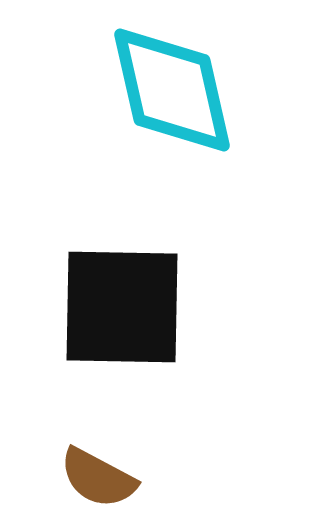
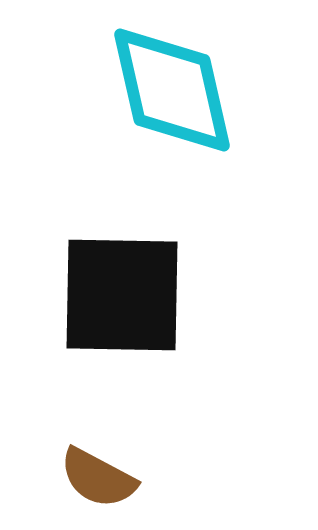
black square: moved 12 px up
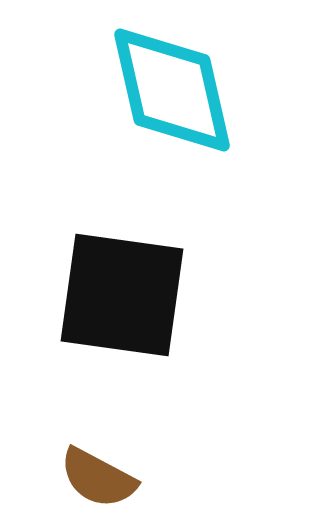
black square: rotated 7 degrees clockwise
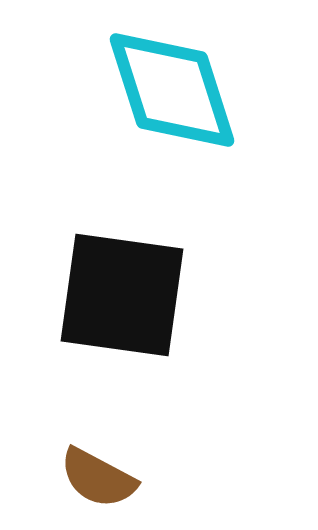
cyan diamond: rotated 5 degrees counterclockwise
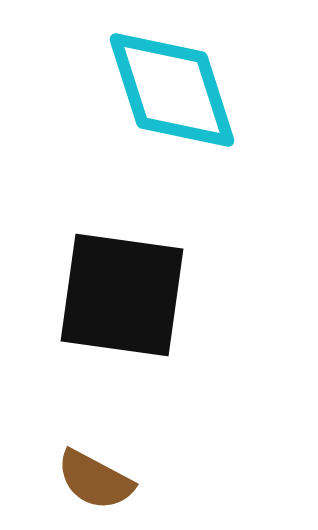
brown semicircle: moved 3 px left, 2 px down
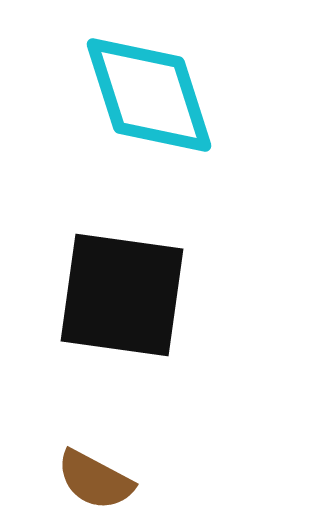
cyan diamond: moved 23 px left, 5 px down
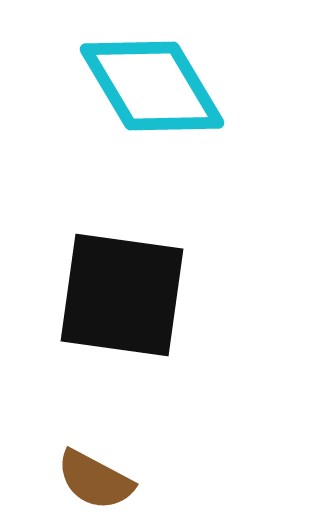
cyan diamond: moved 3 px right, 9 px up; rotated 13 degrees counterclockwise
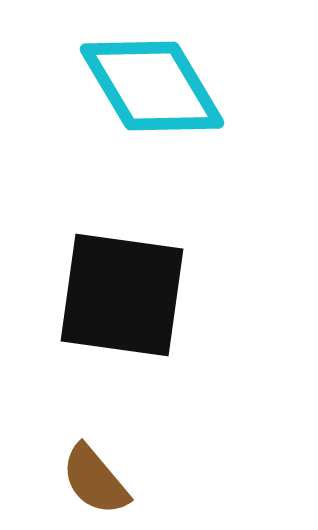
brown semicircle: rotated 22 degrees clockwise
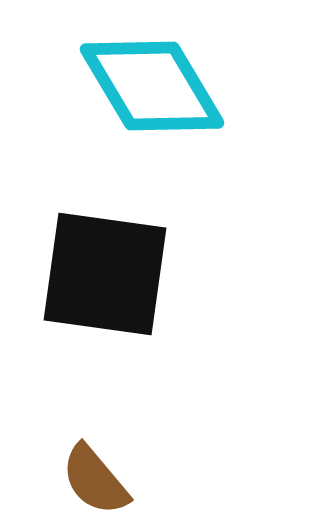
black square: moved 17 px left, 21 px up
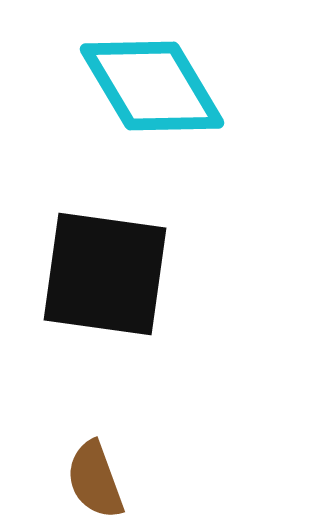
brown semicircle: rotated 20 degrees clockwise
